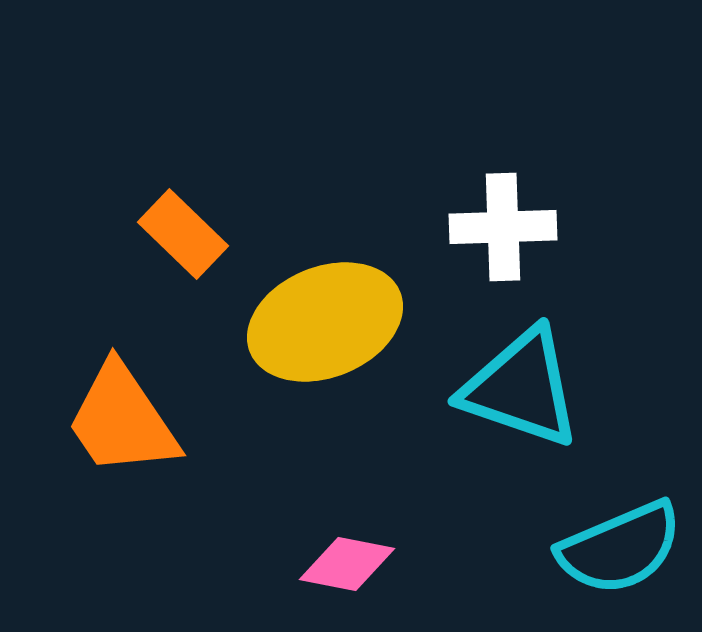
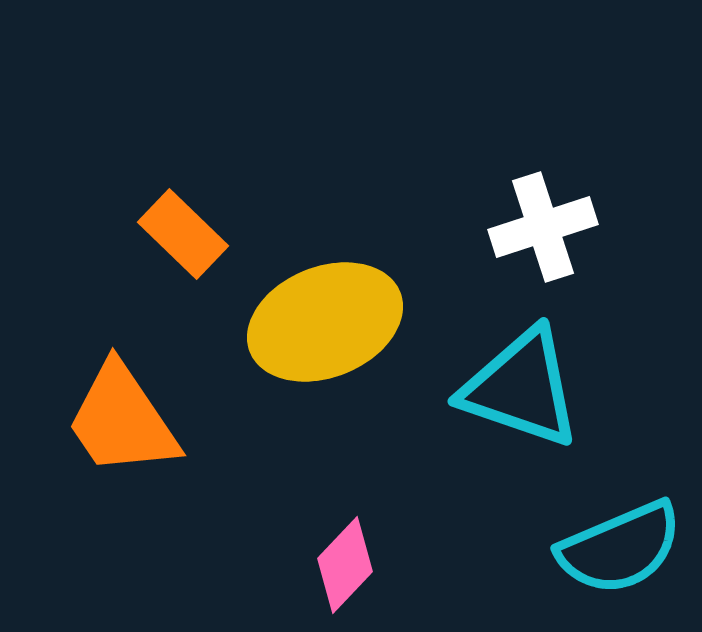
white cross: moved 40 px right; rotated 16 degrees counterclockwise
pink diamond: moved 2 px left, 1 px down; rotated 58 degrees counterclockwise
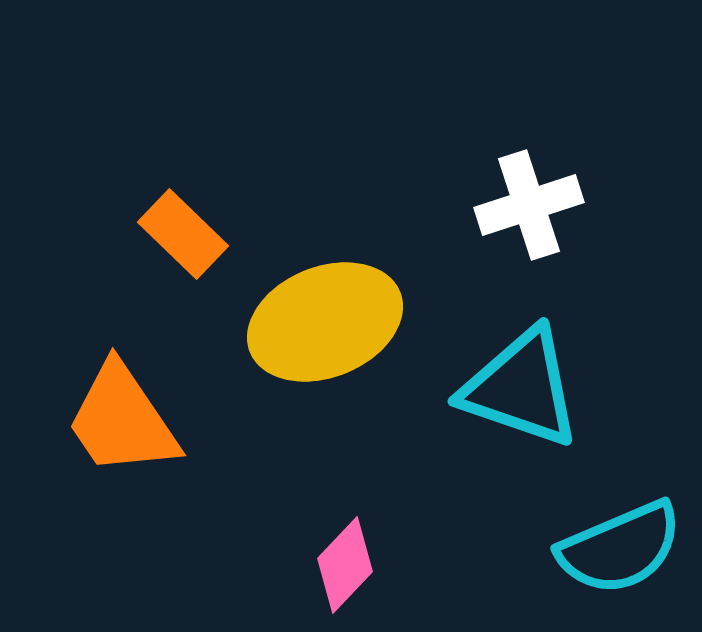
white cross: moved 14 px left, 22 px up
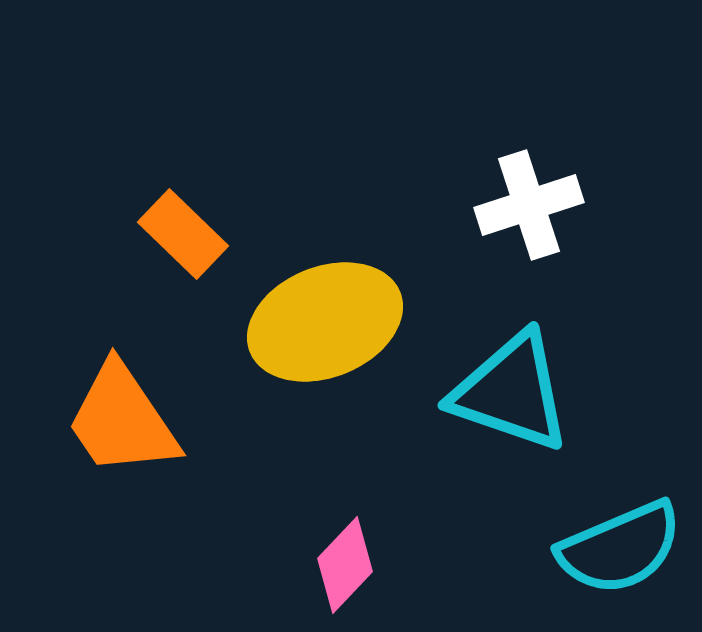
cyan triangle: moved 10 px left, 4 px down
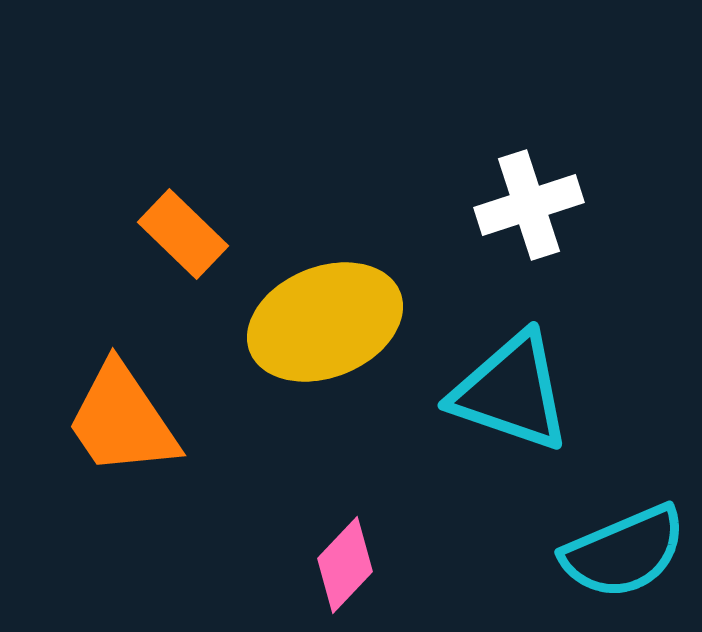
cyan semicircle: moved 4 px right, 4 px down
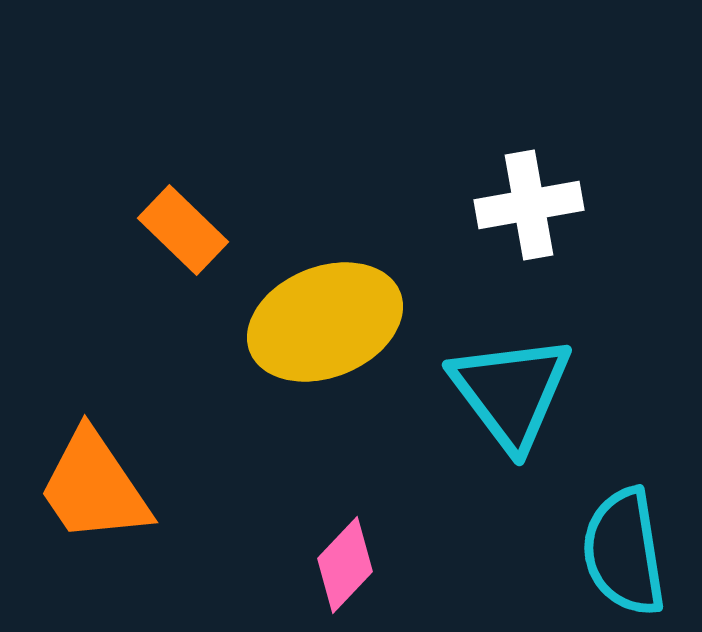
white cross: rotated 8 degrees clockwise
orange rectangle: moved 4 px up
cyan triangle: rotated 34 degrees clockwise
orange trapezoid: moved 28 px left, 67 px down
cyan semicircle: rotated 104 degrees clockwise
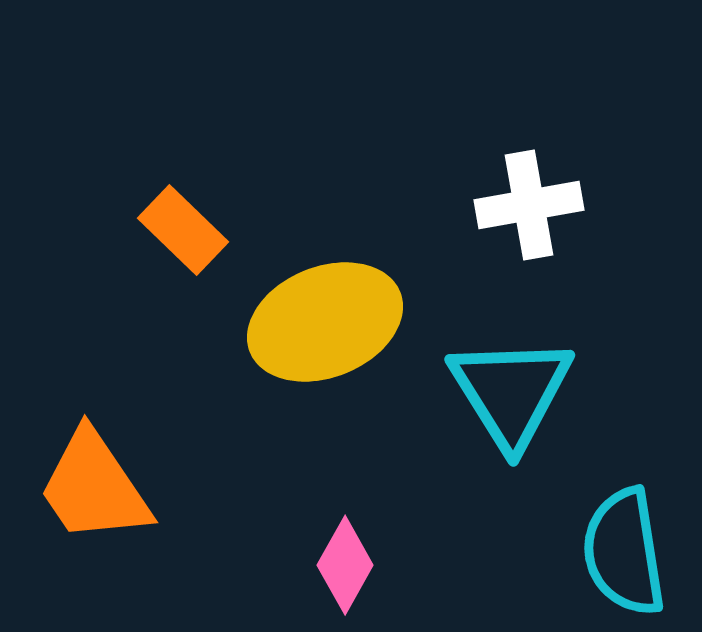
cyan triangle: rotated 5 degrees clockwise
pink diamond: rotated 14 degrees counterclockwise
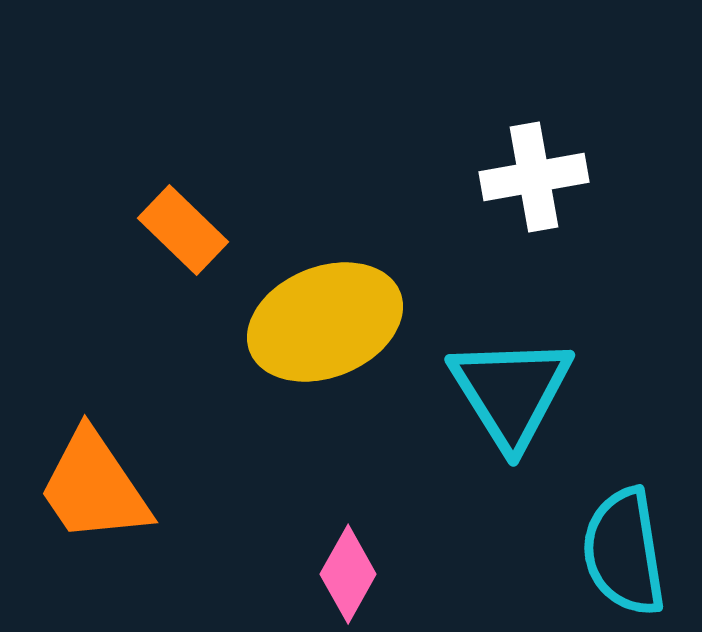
white cross: moved 5 px right, 28 px up
pink diamond: moved 3 px right, 9 px down
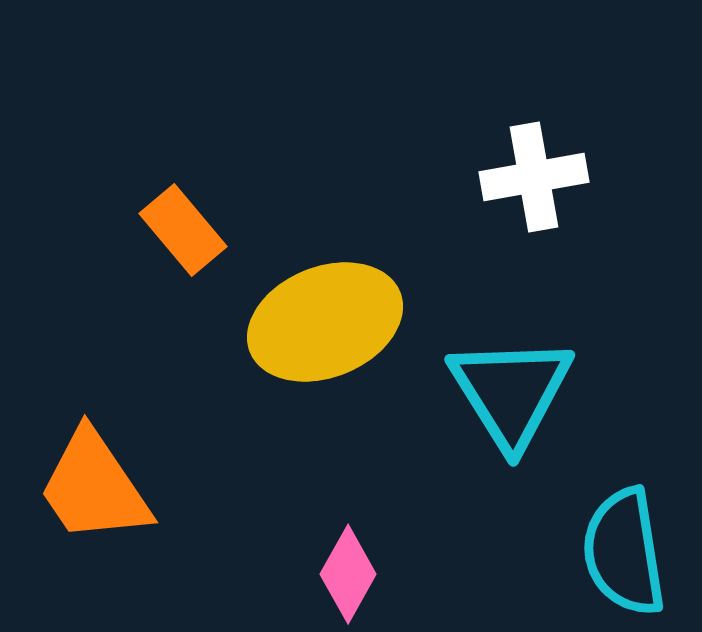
orange rectangle: rotated 6 degrees clockwise
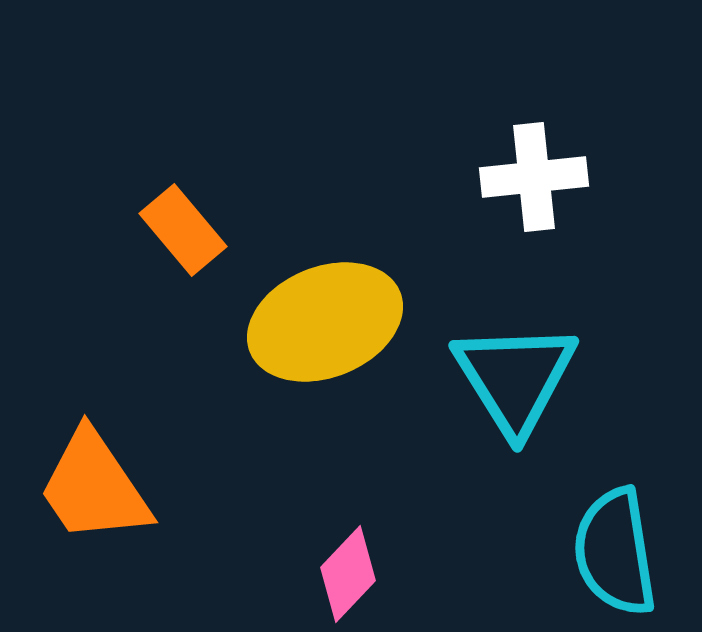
white cross: rotated 4 degrees clockwise
cyan triangle: moved 4 px right, 14 px up
cyan semicircle: moved 9 px left
pink diamond: rotated 14 degrees clockwise
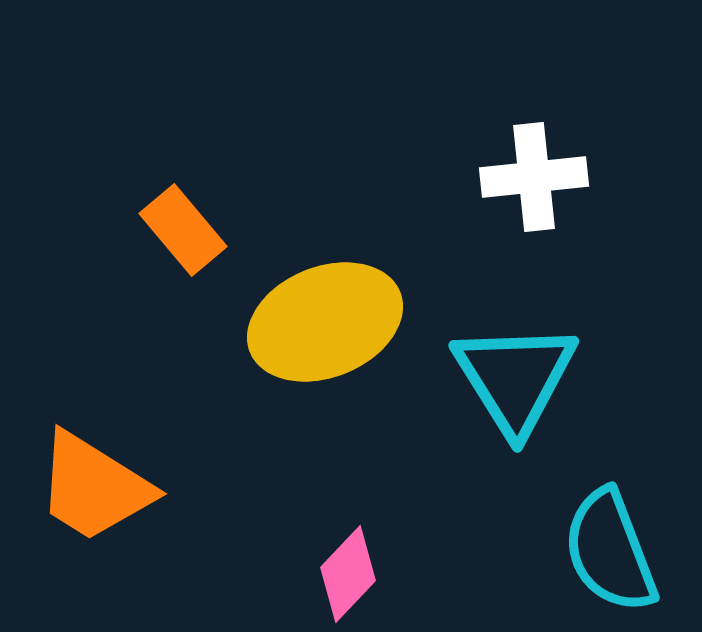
orange trapezoid: rotated 24 degrees counterclockwise
cyan semicircle: moved 5 px left, 1 px up; rotated 12 degrees counterclockwise
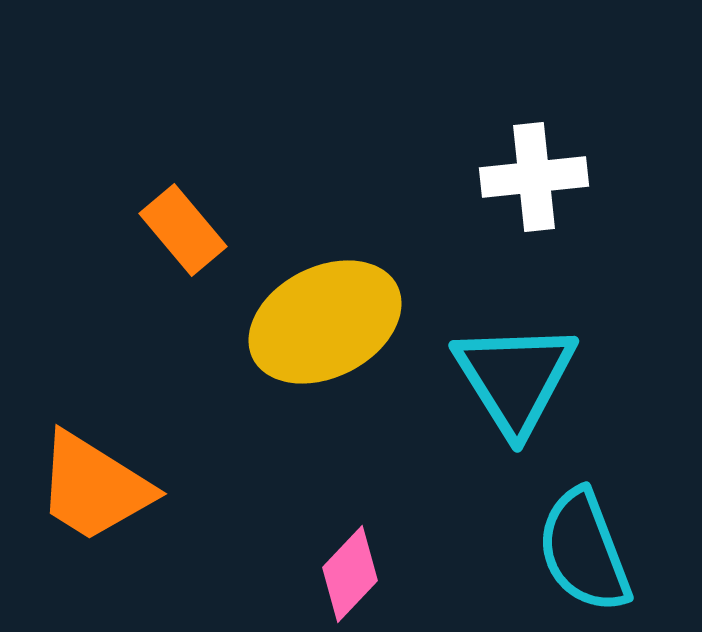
yellow ellipse: rotated 5 degrees counterclockwise
cyan semicircle: moved 26 px left
pink diamond: moved 2 px right
